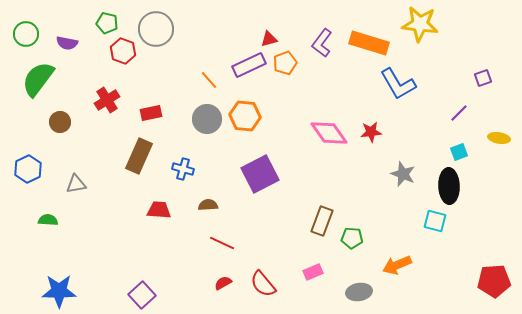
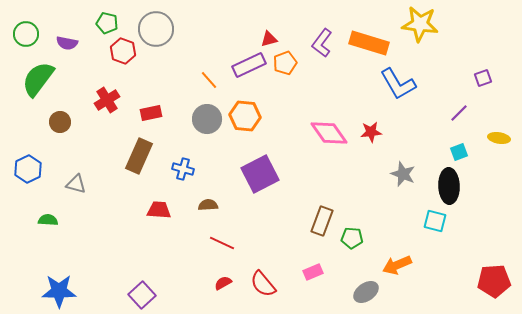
gray triangle at (76, 184): rotated 25 degrees clockwise
gray ellipse at (359, 292): moved 7 px right; rotated 25 degrees counterclockwise
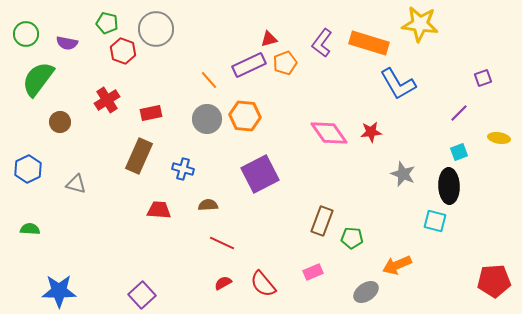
green semicircle at (48, 220): moved 18 px left, 9 px down
